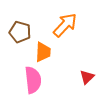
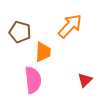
orange arrow: moved 5 px right, 1 px down
red triangle: moved 2 px left, 3 px down
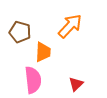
red triangle: moved 9 px left, 4 px down
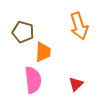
orange arrow: moved 9 px right; rotated 120 degrees clockwise
brown pentagon: moved 3 px right
